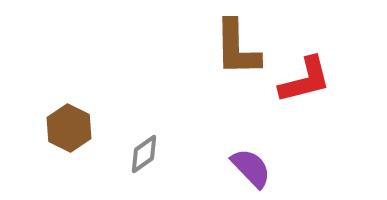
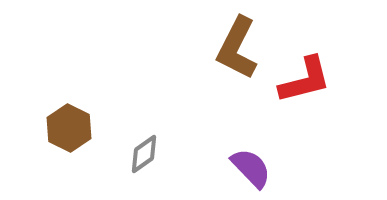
brown L-shape: rotated 28 degrees clockwise
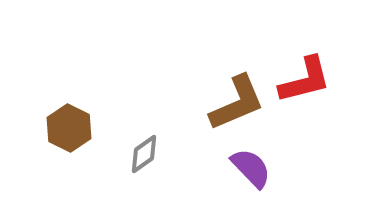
brown L-shape: moved 55 px down; rotated 140 degrees counterclockwise
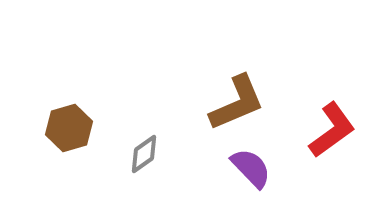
red L-shape: moved 27 px right, 50 px down; rotated 22 degrees counterclockwise
brown hexagon: rotated 18 degrees clockwise
